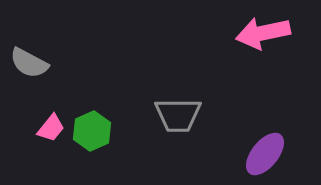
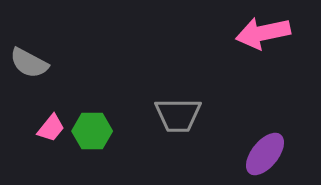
green hexagon: rotated 24 degrees clockwise
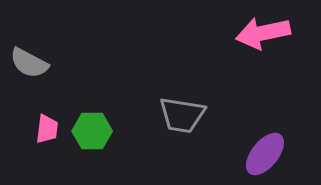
gray trapezoid: moved 4 px right; rotated 9 degrees clockwise
pink trapezoid: moved 4 px left, 1 px down; rotated 32 degrees counterclockwise
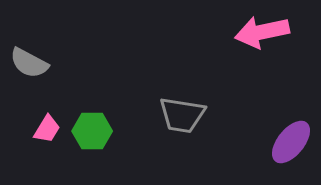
pink arrow: moved 1 px left, 1 px up
pink trapezoid: rotated 24 degrees clockwise
purple ellipse: moved 26 px right, 12 px up
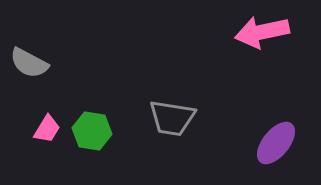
gray trapezoid: moved 10 px left, 3 px down
green hexagon: rotated 9 degrees clockwise
purple ellipse: moved 15 px left, 1 px down
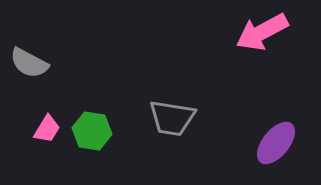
pink arrow: rotated 16 degrees counterclockwise
